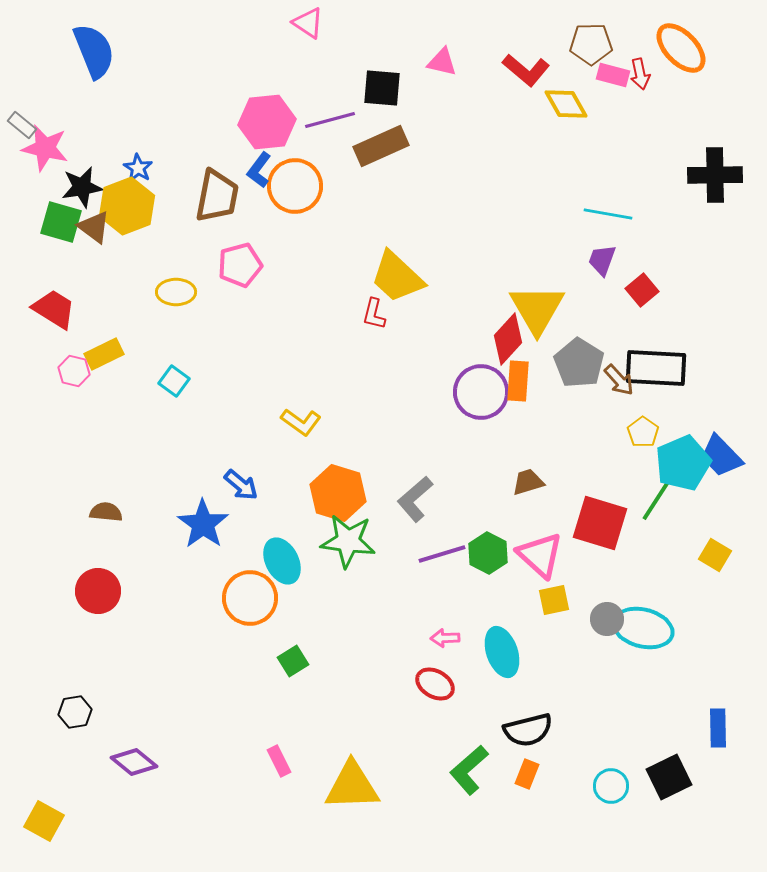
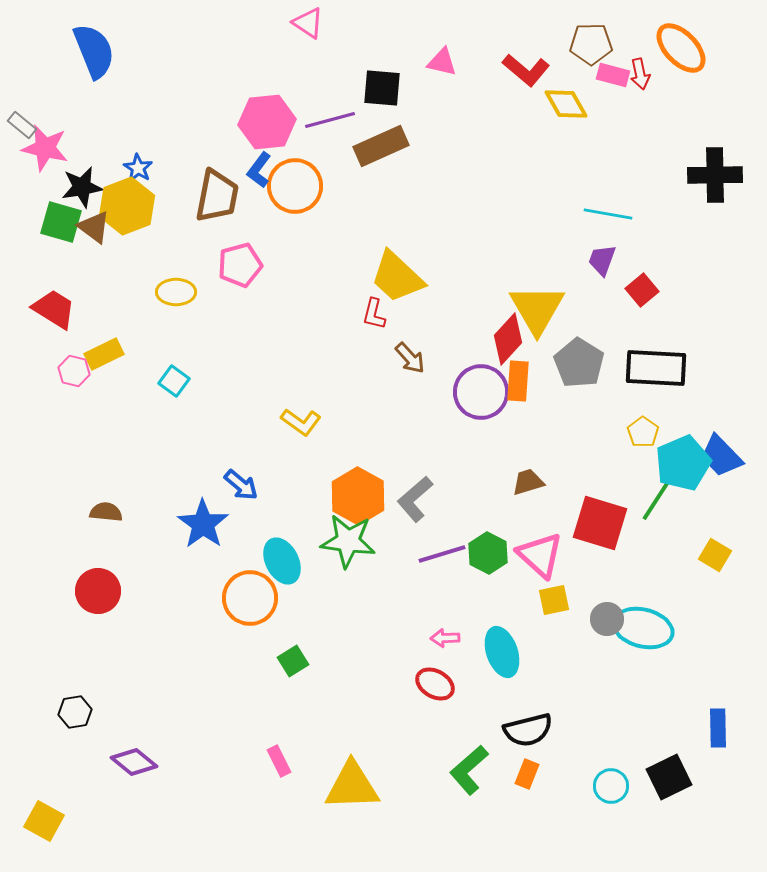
brown arrow at (619, 380): moved 209 px left, 22 px up
orange hexagon at (338, 493): moved 20 px right, 3 px down; rotated 12 degrees clockwise
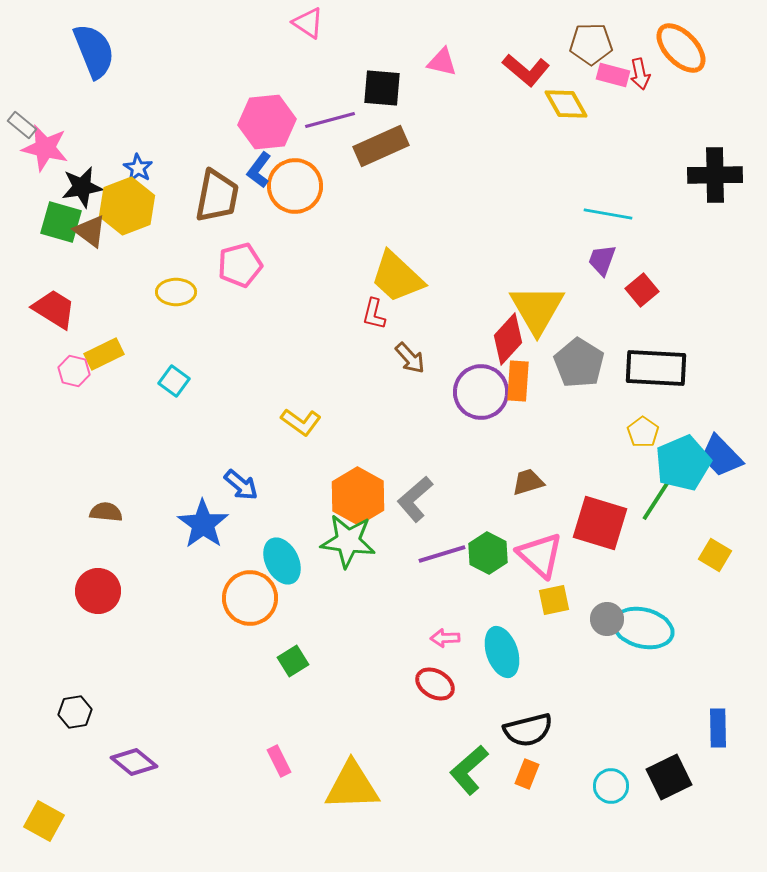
brown triangle at (94, 227): moved 4 px left, 4 px down
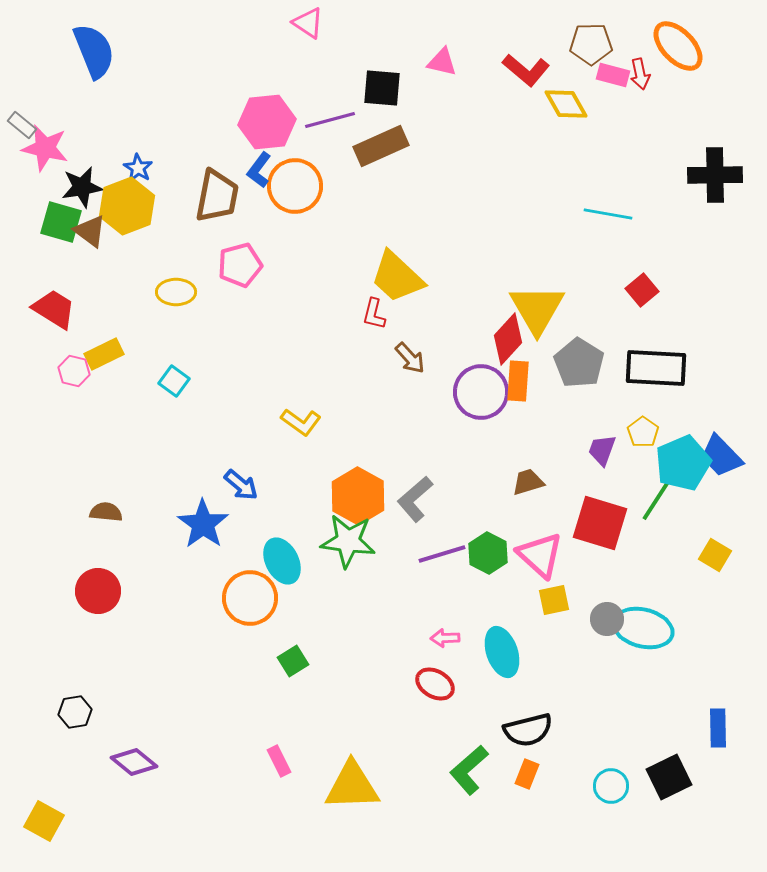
orange ellipse at (681, 48): moved 3 px left, 2 px up
purple trapezoid at (602, 260): moved 190 px down
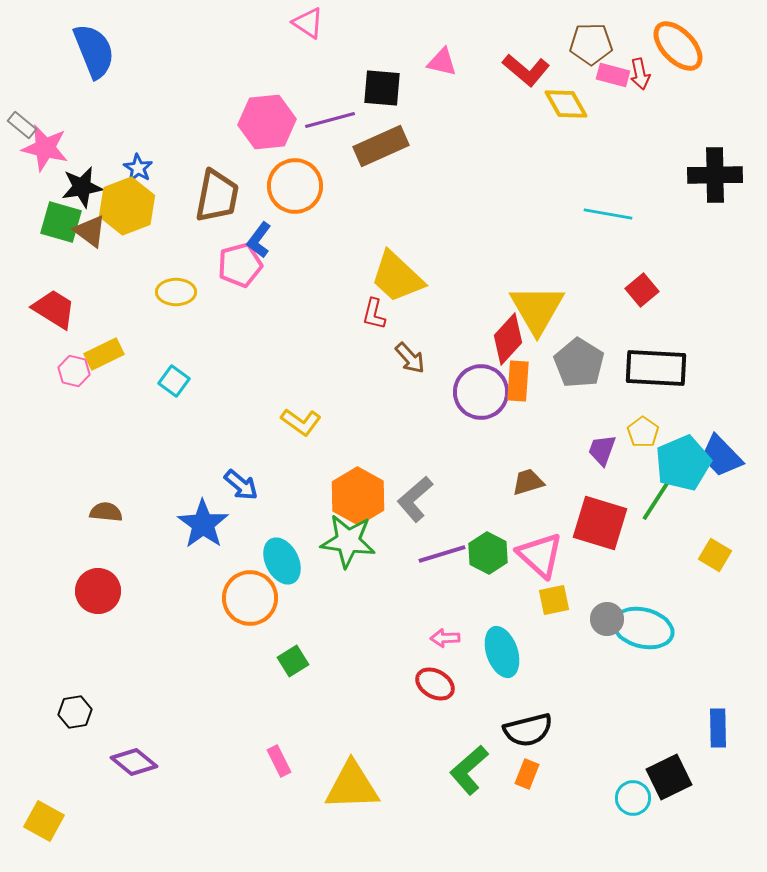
blue L-shape at (259, 170): moved 70 px down
cyan circle at (611, 786): moved 22 px right, 12 px down
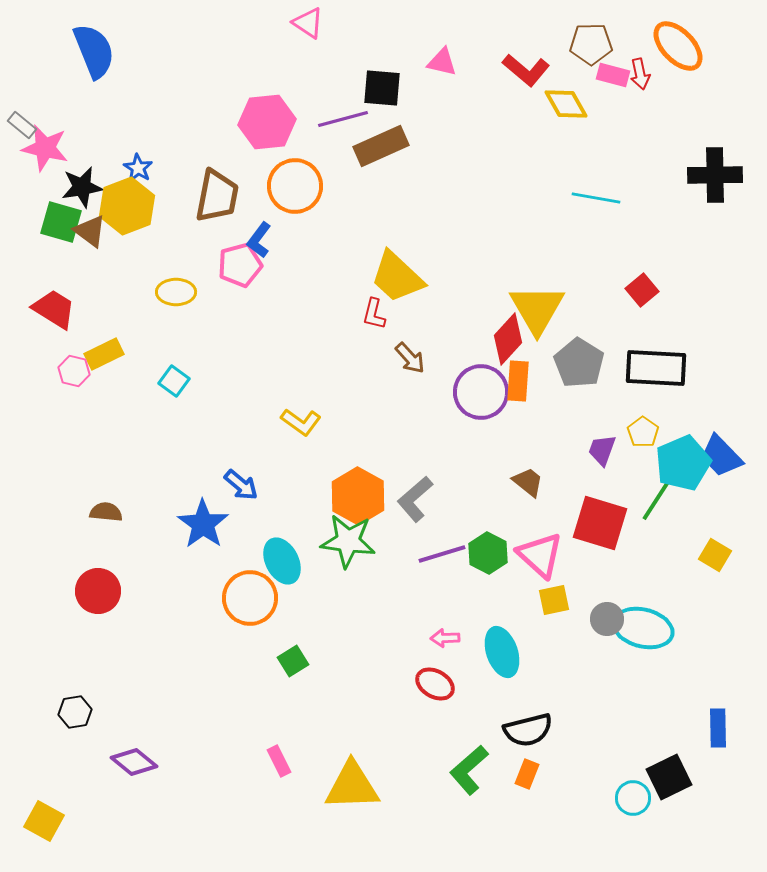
purple line at (330, 120): moved 13 px right, 1 px up
cyan line at (608, 214): moved 12 px left, 16 px up
brown trapezoid at (528, 482): rotated 56 degrees clockwise
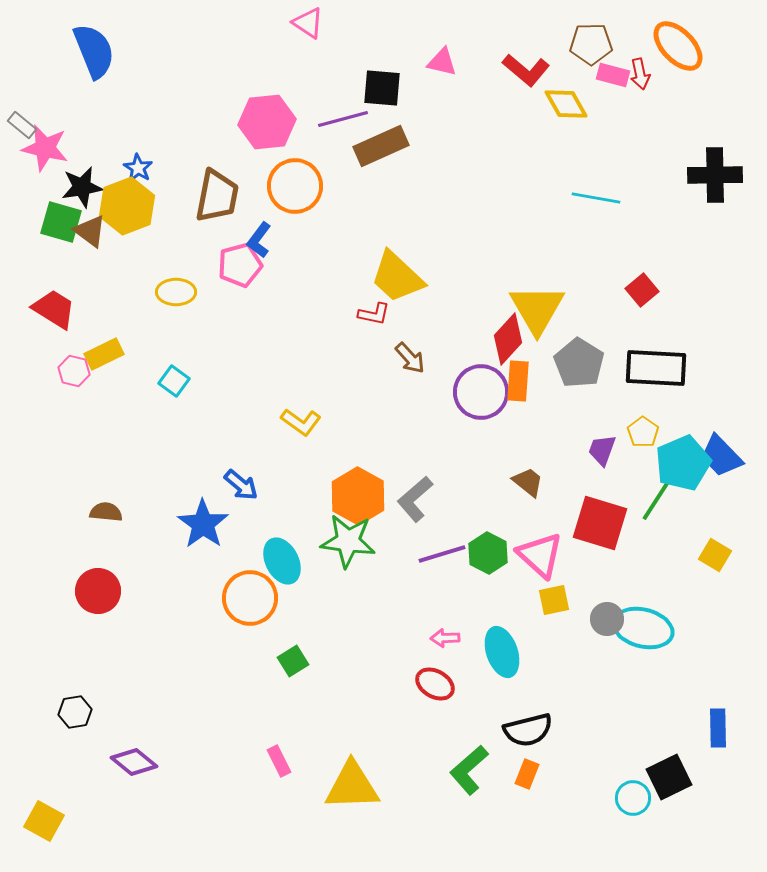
red L-shape at (374, 314): rotated 92 degrees counterclockwise
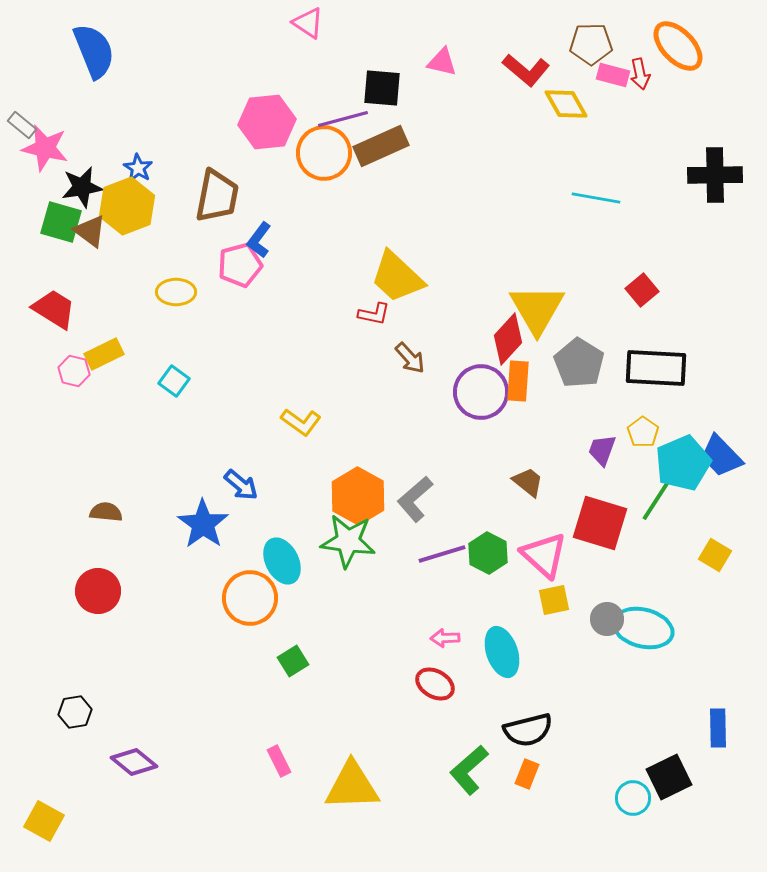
orange circle at (295, 186): moved 29 px right, 33 px up
pink triangle at (540, 555): moved 4 px right
